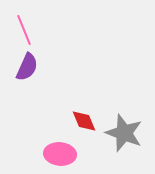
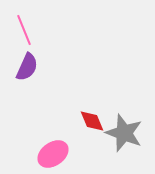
red diamond: moved 8 px right
pink ellipse: moved 7 px left; rotated 40 degrees counterclockwise
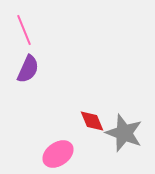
purple semicircle: moved 1 px right, 2 px down
pink ellipse: moved 5 px right
